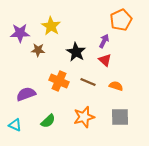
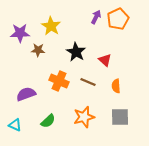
orange pentagon: moved 3 px left, 1 px up
purple arrow: moved 8 px left, 24 px up
orange semicircle: rotated 112 degrees counterclockwise
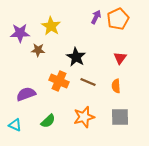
black star: moved 5 px down
red triangle: moved 15 px right, 2 px up; rotated 24 degrees clockwise
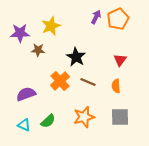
yellow star: rotated 18 degrees clockwise
red triangle: moved 2 px down
orange cross: moved 1 px right; rotated 24 degrees clockwise
cyan triangle: moved 9 px right
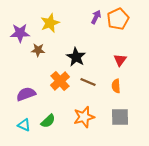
yellow star: moved 1 px left, 3 px up
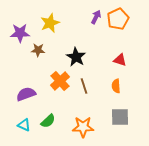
red triangle: rotated 48 degrees counterclockwise
brown line: moved 4 px left, 4 px down; rotated 49 degrees clockwise
orange star: moved 1 px left, 10 px down; rotated 15 degrees clockwise
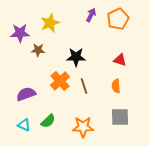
purple arrow: moved 5 px left, 2 px up
black star: rotated 30 degrees counterclockwise
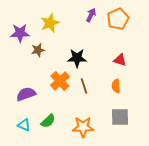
brown star: rotated 16 degrees counterclockwise
black star: moved 1 px right, 1 px down
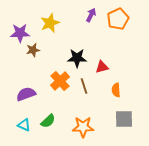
brown star: moved 5 px left
red triangle: moved 18 px left, 7 px down; rotated 32 degrees counterclockwise
orange semicircle: moved 4 px down
gray square: moved 4 px right, 2 px down
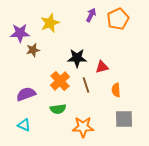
brown line: moved 2 px right, 1 px up
green semicircle: moved 10 px right, 12 px up; rotated 35 degrees clockwise
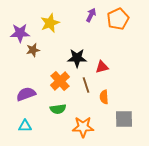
orange semicircle: moved 12 px left, 7 px down
cyan triangle: moved 1 px right, 1 px down; rotated 24 degrees counterclockwise
